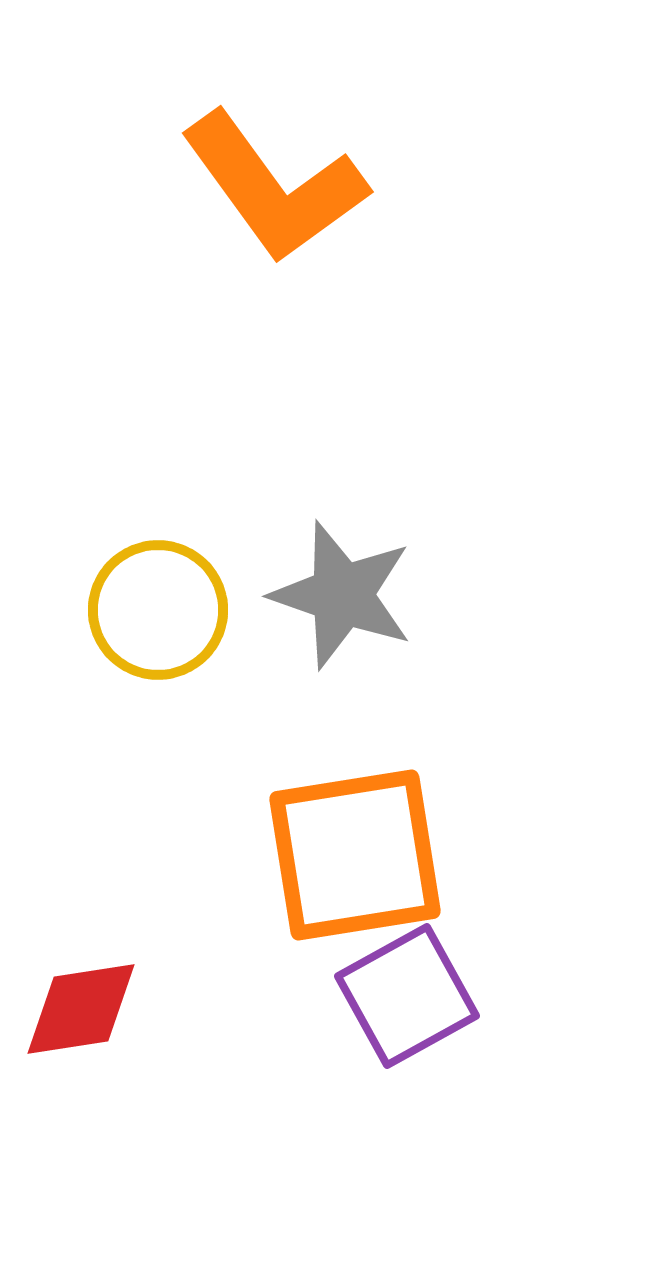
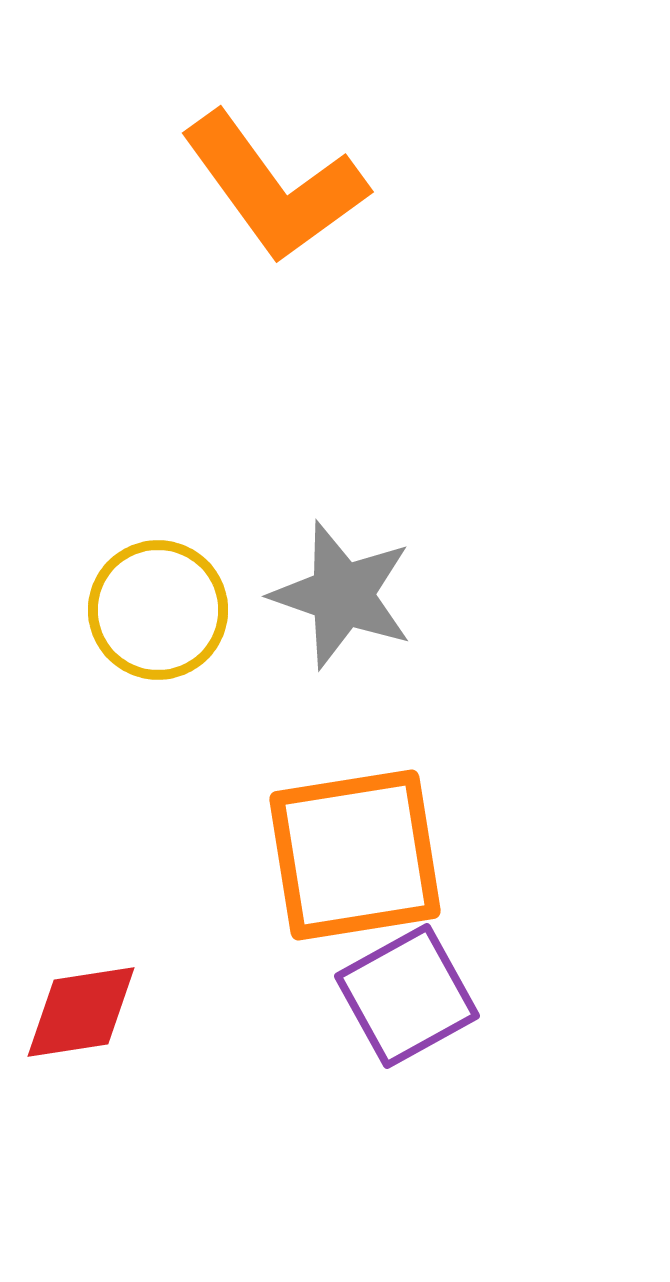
red diamond: moved 3 px down
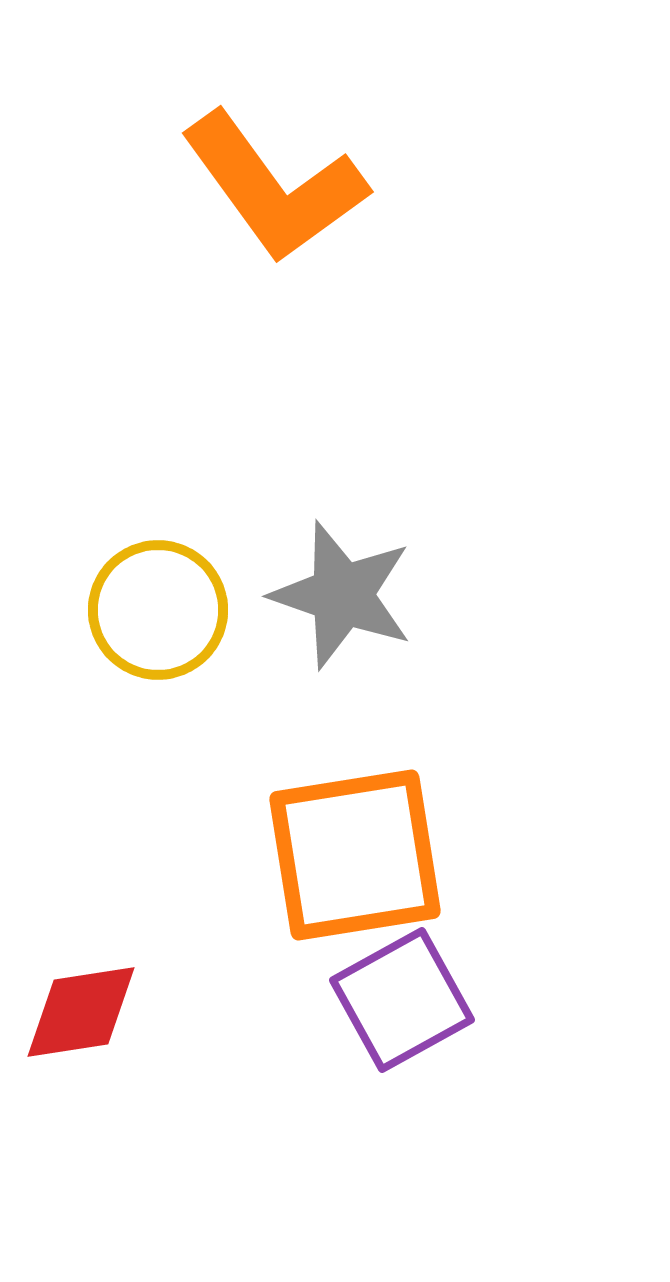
purple square: moved 5 px left, 4 px down
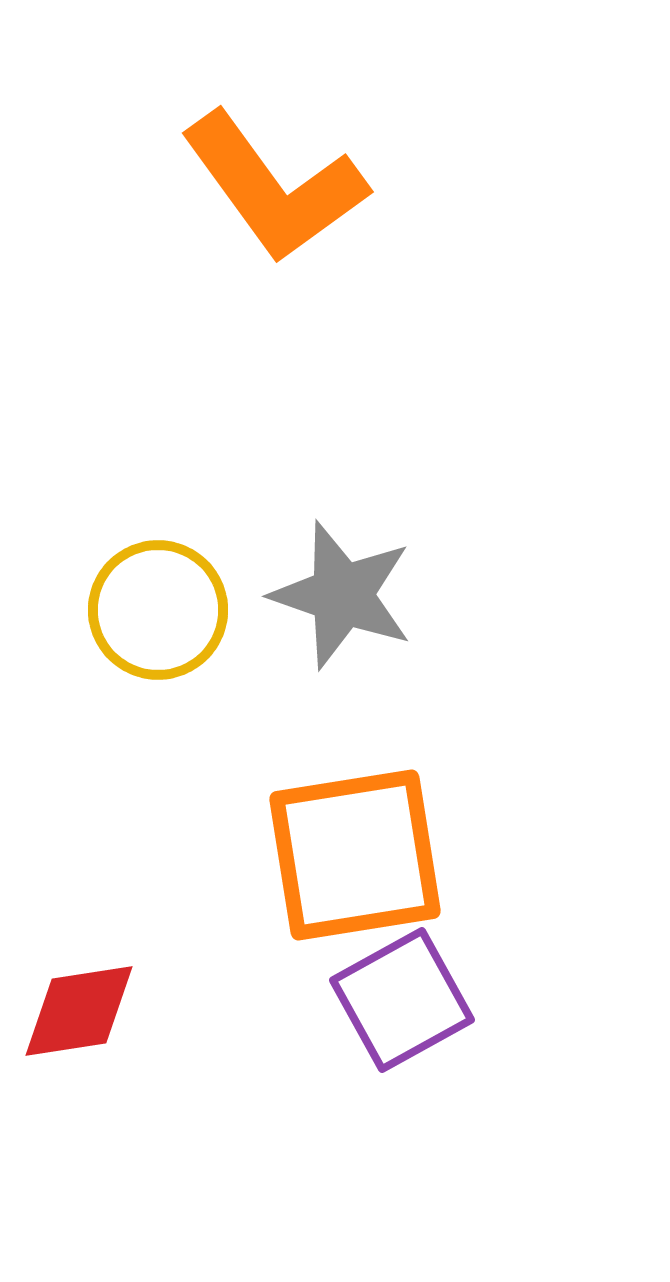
red diamond: moved 2 px left, 1 px up
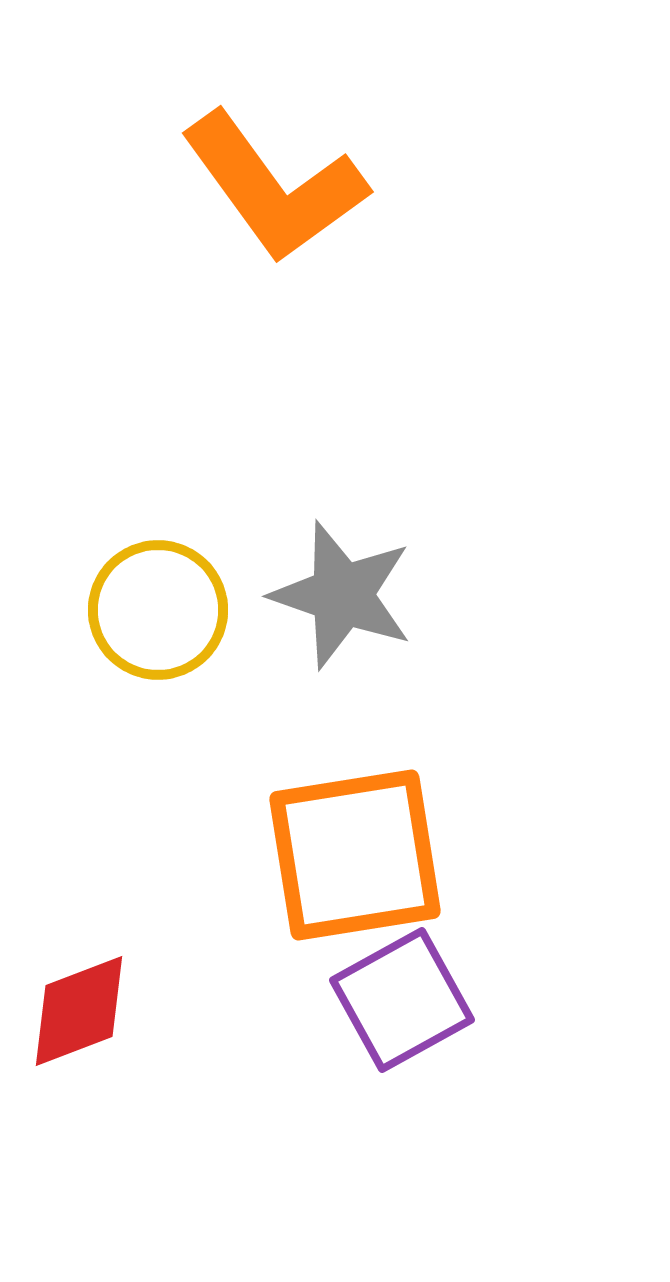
red diamond: rotated 12 degrees counterclockwise
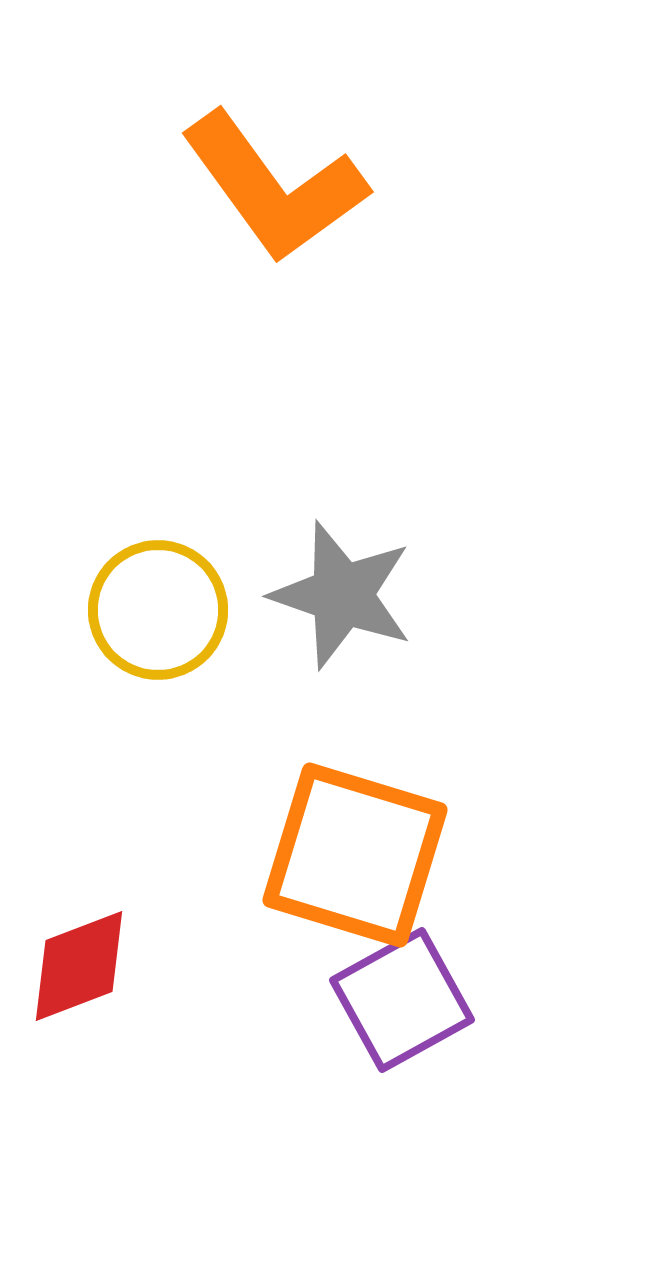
orange square: rotated 26 degrees clockwise
red diamond: moved 45 px up
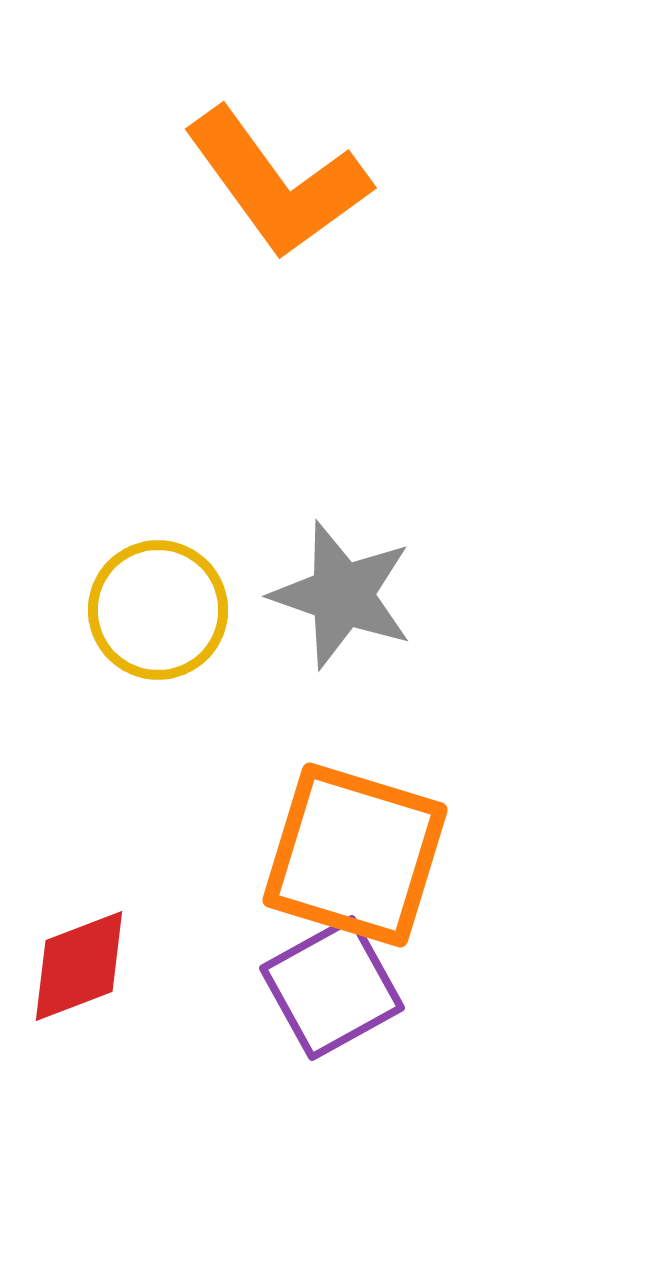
orange L-shape: moved 3 px right, 4 px up
purple square: moved 70 px left, 12 px up
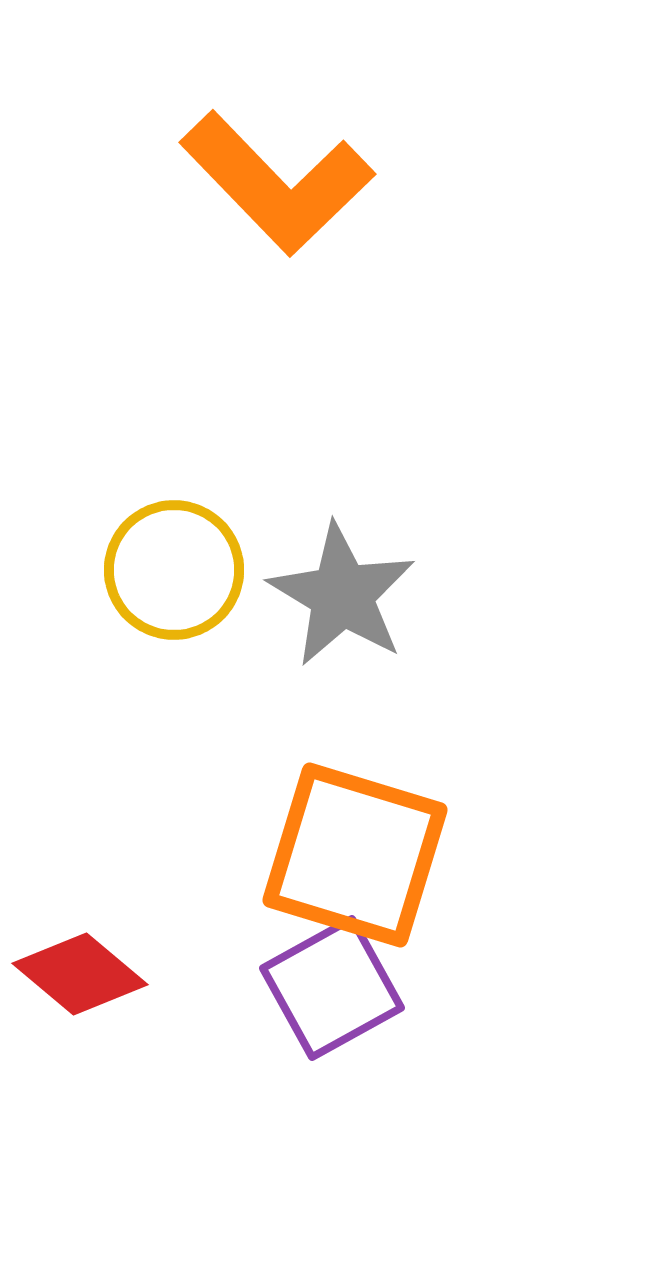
orange L-shape: rotated 8 degrees counterclockwise
gray star: rotated 12 degrees clockwise
yellow circle: moved 16 px right, 40 px up
red diamond: moved 1 px right, 8 px down; rotated 61 degrees clockwise
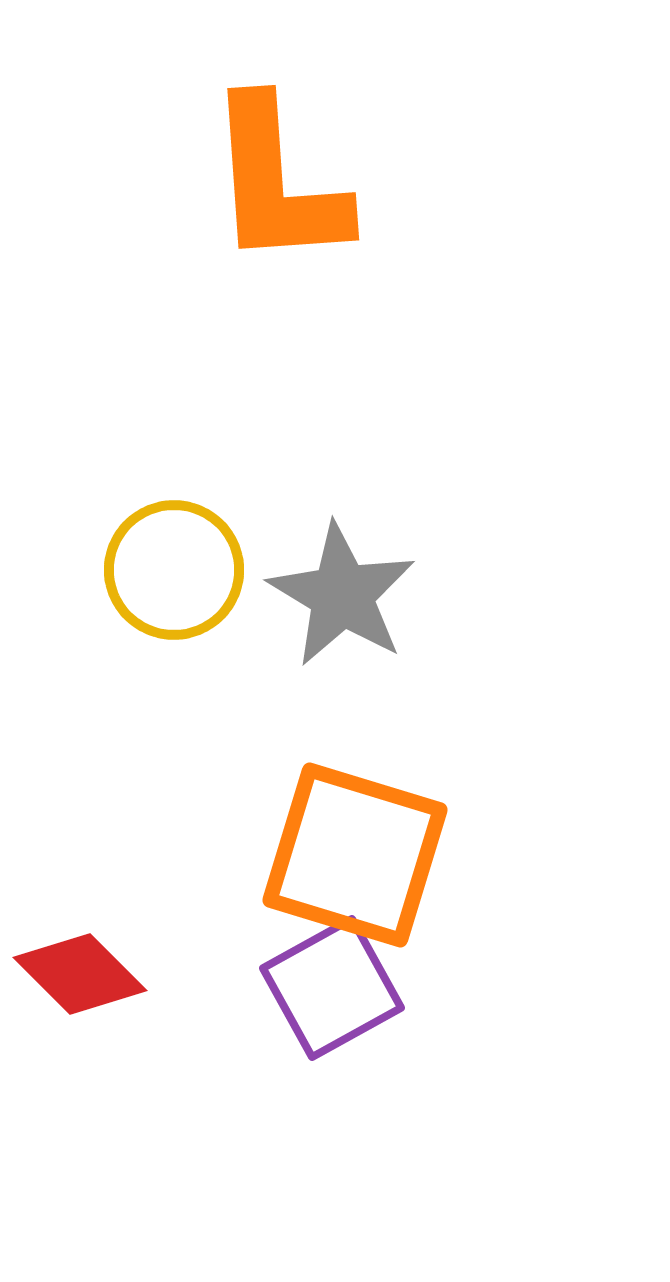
orange L-shape: rotated 40 degrees clockwise
red diamond: rotated 5 degrees clockwise
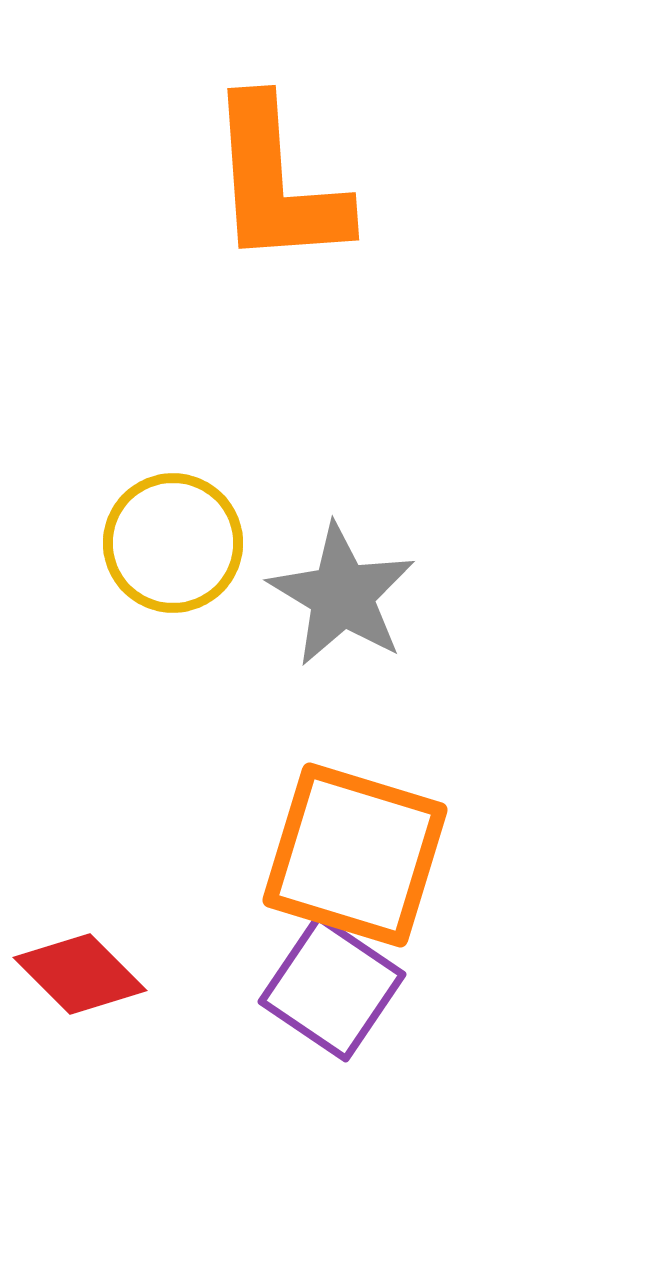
yellow circle: moved 1 px left, 27 px up
purple square: rotated 27 degrees counterclockwise
